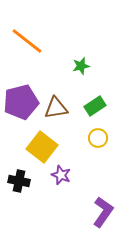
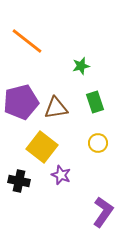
green rectangle: moved 4 px up; rotated 75 degrees counterclockwise
yellow circle: moved 5 px down
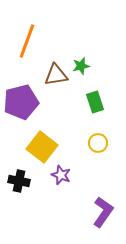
orange line: rotated 72 degrees clockwise
brown triangle: moved 33 px up
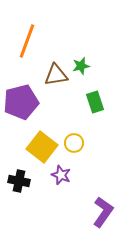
yellow circle: moved 24 px left
